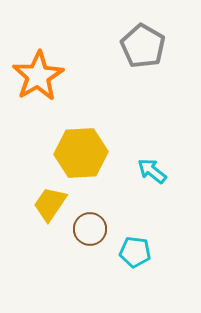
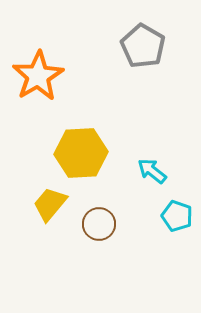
yellow trapezoid: rotated 6 degrees clockwise
brown circle: moved 9 px right, 5 px up
cyan pentagon: moved 42 px right, 36 px up; rotated 12 degrees clockwise
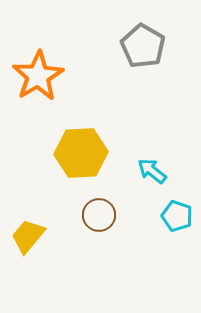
yellow trapezoid: moved 22 px left, 32 px down
brown circle: moved 9 px up
